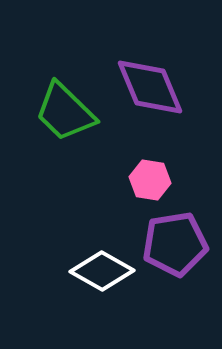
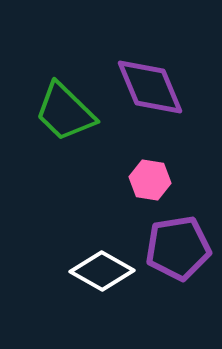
purple pentagon: moved 3 px right, 4 px down
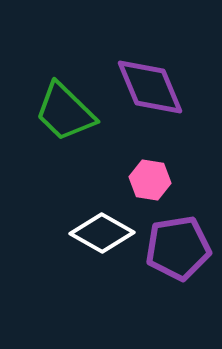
white diamond: moved 38 px up
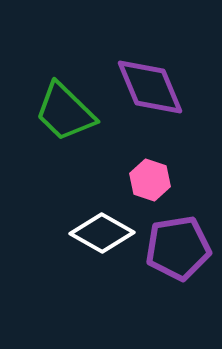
pink hexagon: rotated 9 degrees clockwise
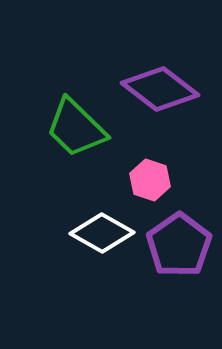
purple diamond: moved 10 px right, 2 px down; rotated 30 degrees counterclockwise
green trapezoid: moved 11 px right, 16 px down
purple pentagon: moved 1 px right, 3 px up; rotated 26 degrees counterclockwise
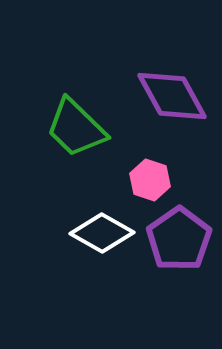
purple diamond: moved 12 px right, 7 px down; rotated 24 degrees clockwise
purple pentagon: moved 6 px up
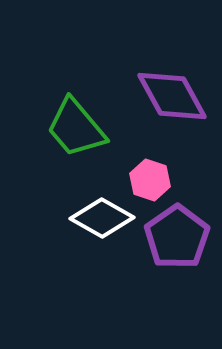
green trapezoid: rotated 6 degrees clockwise
white diamond: moved 15 px up
purple pentagon: moved 2 px left, 2 px up
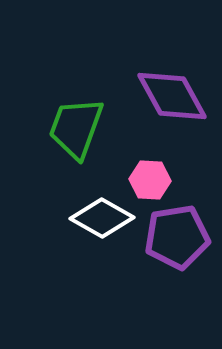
green trapezoid: rotated 60 degrees clockwise
pink hexagon: rotated 15 degrees counterclockwise
purple pentagon: rotated 26 degrees clockwise
